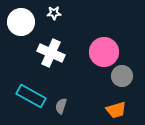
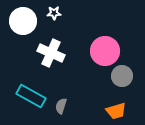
white circle: moved 2 px right, 1 px up
pink circle: moved 1 px right, 1 px up
orange trapezoid: moved 1 px down
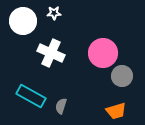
pink circle: moved 2 px left, 2 px down
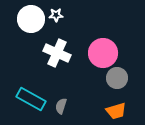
white star: moved 2 px right, 2 px down
white circle: moved 8 px right, 2 px up
white cross: moved 6 px right
gray circle: moved 5 px left, 2 px down
cyan rectangle: moved 3 px down
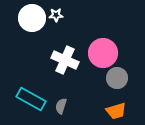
white circle: moved 1 px right, 1 px up
white cross: moved 8 px right, 7 px down
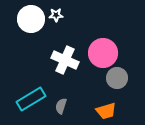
white circle: moved 1 px left, 1 px down
cyan rectangle: rotated 60 degrees counterclockwise
orange trapezoid: moved 10 px left
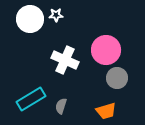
white circle: moved 1 px left
pink circle: moved 3 px right, 3 px up
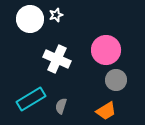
white star: rotated 16 degrees counterclockwise
white cross: moved 8 px left, 1 px up
gray circle: moved 1 px left, 2 px down
orange trapezoid: rotated 15 degrees counterclockwise
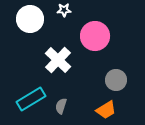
white star: moved 8 px right, 5 px up; rotated 16 degrees clockwise
pink circle: moved 11 px left, 14 px up
white cross: moved 1 px right, 1 px down; rotated 20 degrees clockwise
orange trapezoid: moved 1 px up
